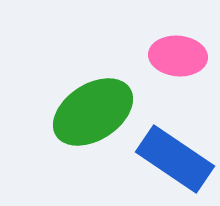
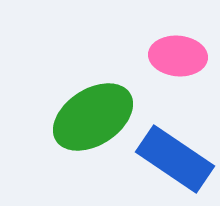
green ellipse: moved 5 px down
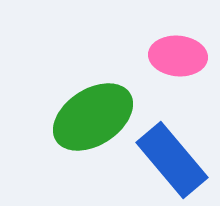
blue rectangle: moved 3 px left, 1 px down; rotated 16 degrees clockwise
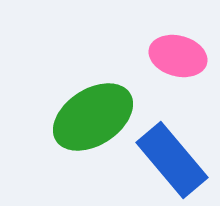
pink ellipse: rotated 10 degrees clockwise
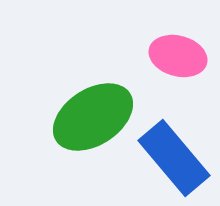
blue rectangle: moved 2 px right, 2 px up
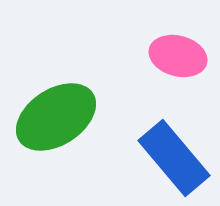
green ellipse: moved 37 px left
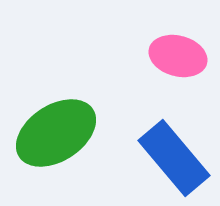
green ellipse: moved 16 px down
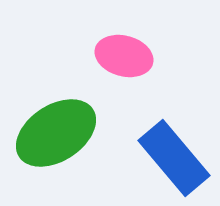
pink ellipse: moved 54 px left
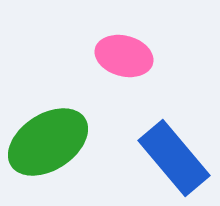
green ellipse: moved 8 px left, 9 px down
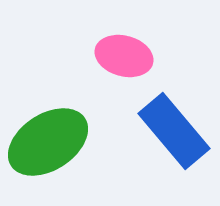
blue rectangle: moved 27 px up
